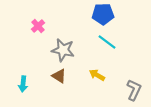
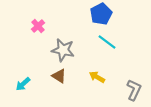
blue pentagon: moved 2 px left; rotated 25 degrees counterclockwise
yellow arrow: moved 2 px down
cyan arrow: rotated 42 degrees clockwise
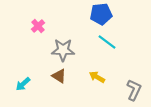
blue pentagon: rotated 20 degrees clockwise
gray star: rotated 10 degrees counterclockwise
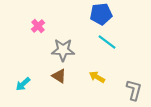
gray L-shape: rotated 10 degrees counterclockwise
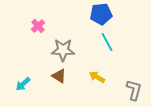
cyan line: rotated 24 degrees clockwise
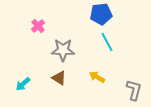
brown triangle: moved 2 px down
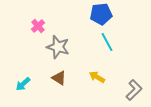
gray star: moved 5 px left, 3 px up; rotated 15 degrees clockwise
gray L-shape: rotated 30 degrees clockwise
